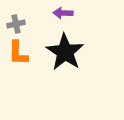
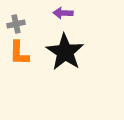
orange L-shape: moved 1 px right
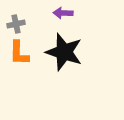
black star: moved 1 px left; rotated 15 degrees counterclockwise
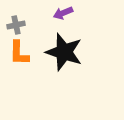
purple arrow: rotated 24 degrees counterclockwise
gray cross: moved 1 px down
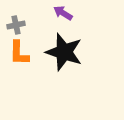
purple arrow: rotated 54 degrees clockwise
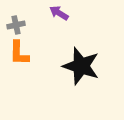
purple arrow: moved 4 px left
black star: moved 17 px right, 14 px down
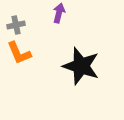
purple arrow: rotated 72 degrees clockwise
orange L-shape: rotated 24 degrees counterclockwise
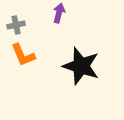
orange L-shape: moved 4 px right, 2 px down
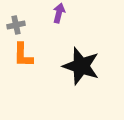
orange L-shape: rotated 24 degrees clockwise
